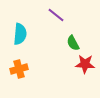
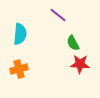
purple line: moved 2 px right
red star: moved 5 px left
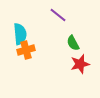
cyan semicircle: rotated 10 degrees counterclockwise
red star: rotated 18 degrees counterclockwise
orange cross: moved 7 px right, 19 px up
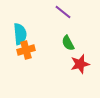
purple line: moved 5 px right, 3 px up
green semicircle: moved 5 px left
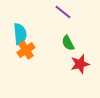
orange cross: rotated 18 degrees counterclockwise
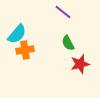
cyan semicircle: moved 3 px left; rotated 45 degrees clockwise
orange cross: moved 1 px left; rotated 24 degrees clockwise
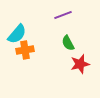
purple line: moved 3 px down; rotated 60 degrees counterclockwise
